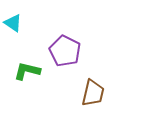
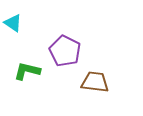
brown trapezoid: moved 2 px right, 11 px up; rotated 96 degrees counterclockwise
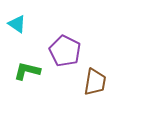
cyan triangle: moved 4 px right, 1 px down
brown trapezoid: rotated 92 degrees clockwise
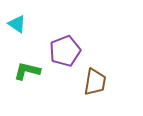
purple pentagon: rotated 24 degrees clockwise
